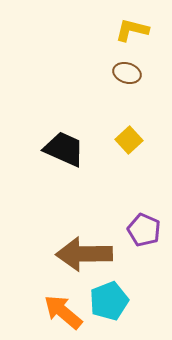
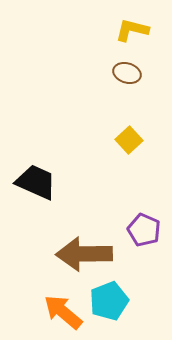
black trapezoid: moved 28 px left, 33 px down
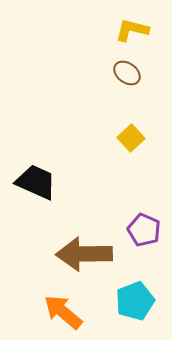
brown ellipse: rotated 20 degrees clockwise
yellow square: moved 2 px right, 2 px up
cyan pentagon: moved 26 px right
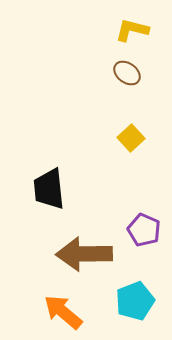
black trapezoid: moved 13 px right, 7 px down; rotated 120 degrees counterclockwise
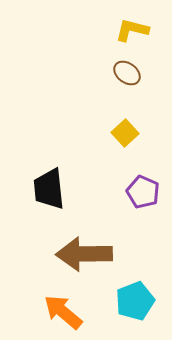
yellow square: moved 6 px left, 5 px up
purple pentagon: moved 1 px left, 38 px up
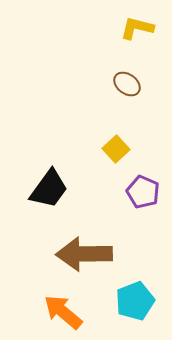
yellow L-shape: moved 5 px right, 2 px up
brown ellipse: moved 11 px down
yellow square: moved 9 px left, 16 px down
black trapezoid: rotated 138 degrees counterclockwise
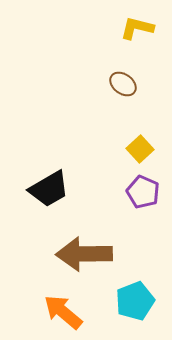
brown ellipse: moved 4 px left
yellow square: moved 24 px right
black trapezoid: rotated 24 degrees clockwise
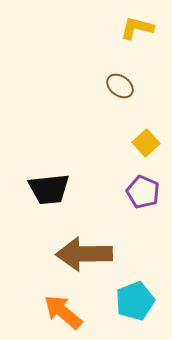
brown ellipse: moved 3 px left, 2 px down
yellow square: moved 6 px right, 6 px up
black trapezoid: rotated 24 degrees clockwise
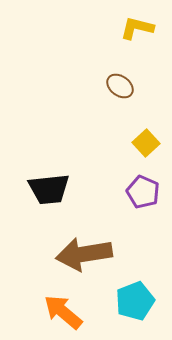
brown arrow: rotated 8 degrees counterclockwise
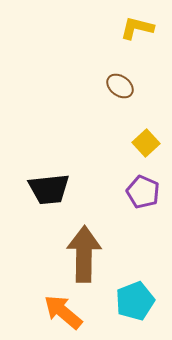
brown arrow: rotated 100 degrees clockwise
